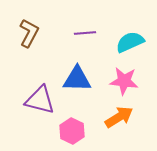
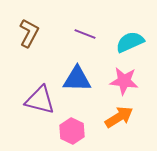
purple line: moved 1 px down; rotated 25 degrees clockwise
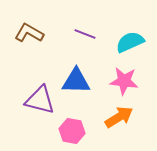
brown L-shape: rotated 88 degrees counterclockwise
blue triangle: moved 1 px left, 2 px down
pink hexagon: rotated 15 degrees counterclockwise
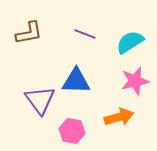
brown L-shape: rotated 140 degrees clockwise
cyan semicircle: rotated 8 degrees counterclockwise
pink star: moved 11 px right; rotated 20 degrees counterclockwise
purple triangle: rotated 40 degrees clockwise
orange arrow: rotated 16 degrees clockwise
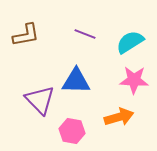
brown L-shape: moved 3 px left, 2 px down
pink star: moved 1 px left, 1 px up; rotated 16 degrees clockwise
purple triangle: rotated 8 degrees counterclockwise
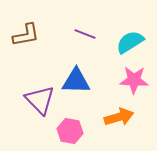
pink hexagon: moved 2 px left
